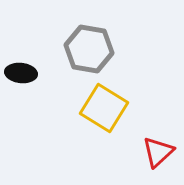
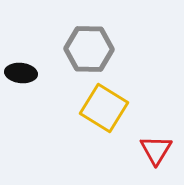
gray hexagon: rotated 9 degrees counterclockwise
red triangle: moved 2 px left, 2 px up; rotated 16 degrees counterclockwise
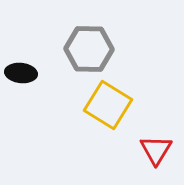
yellow square: moved 4 px right, 3 px up
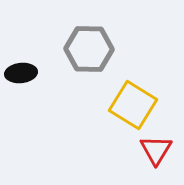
black ellipse: rotated 12 degrees counterclockwise
yellow square: moved 25 px right
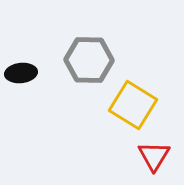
gray hexagon: moved 11 px down
red triangle: moved 2 px left, 6 px down
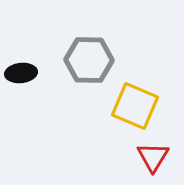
yellow square: moved 2 px right, 1 px down; rotated 9 degrees counterclockwise
red triangle: moved 1 px left, 1 px down
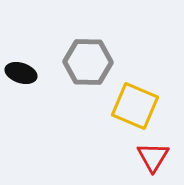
gray hexagon: moved 1 px left, 2 px down
black ellipse: rotated 24 degrees clockwise
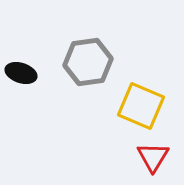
gray hexagon: rotated 9 degrees counterclockwise
yellow square: moved 6 px right
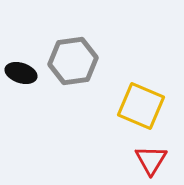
gray hexagon: moved 15 px left, 1 px up
red triangle: moved 2 px left, 3 px down
